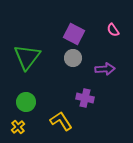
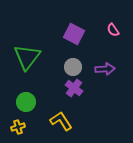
gray circle: moved 9 px down
purple cross: moved 11 px left, 10 px up; rotated 24 degrees clockwise
yellow cross: rotated 24 degrees clockwise
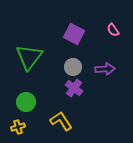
green triangle: moved 2 px right
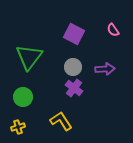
green circle: moved 3 px left, 5 px up
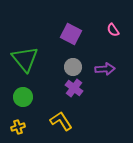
purple square: moved 3 px left
green triangle: moved 4 px left, 2 px down; rotated 16 degrees counterclockwise
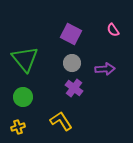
gray circle: moved 1 px left, 4 px up
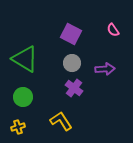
green triangle: rotated 20 degrees counterclockwise
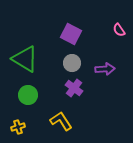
pink semicircle: moved 6 px right
green circle: moved 5 px right, 2 px up
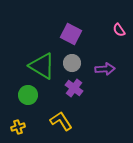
green triangle: moved 17 px right, 7 px down
